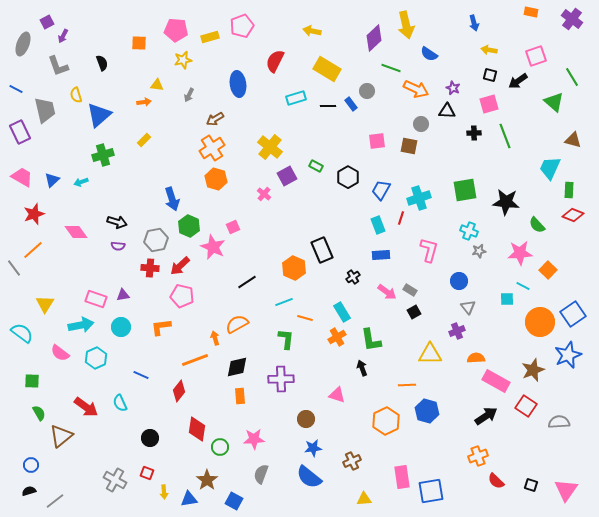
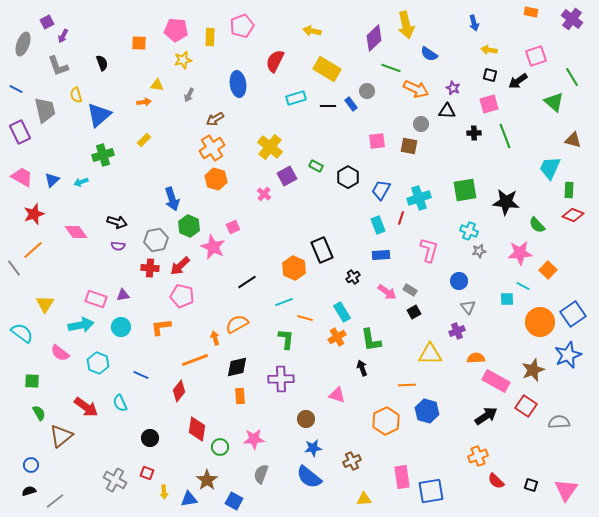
yellow rectangle at (210, 37): rotated 72 degrees counterclockwise
cyan hexagon at (96, 358): moved 2 px right, 5 px down; rotated 15 degrees counterclockwise
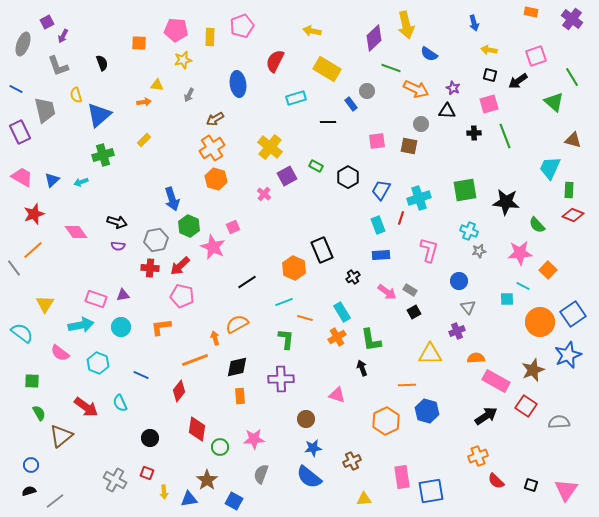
black line at (328, 106): moved 16 px down
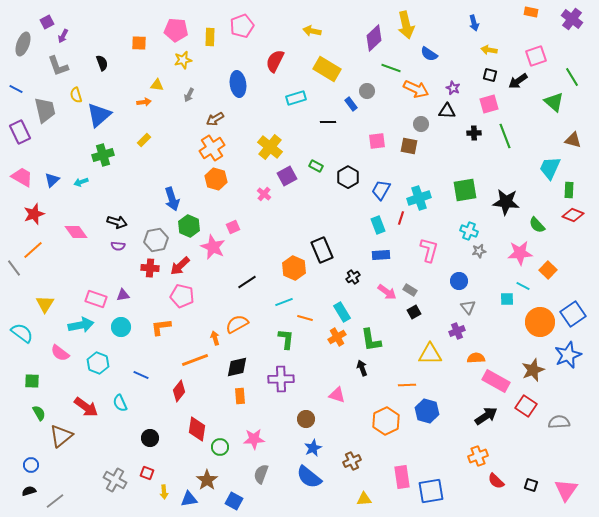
blue star at (313, 448): rotated 18 degrees counterclockwise
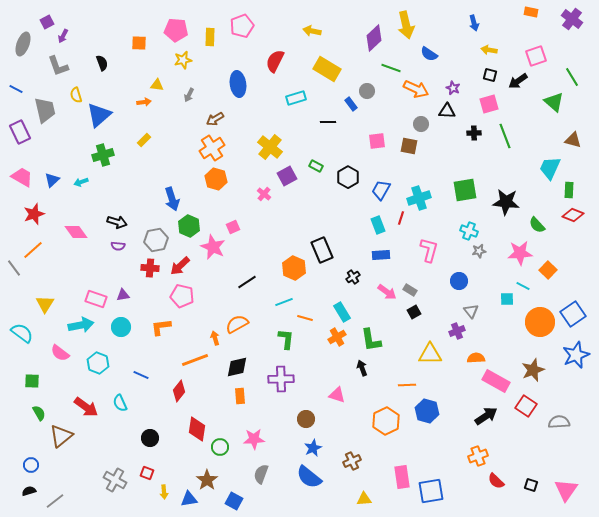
gray triangle at (468, 307): moved 3 px right, 4 px down
blue star at (568, 355): moved 8 px right
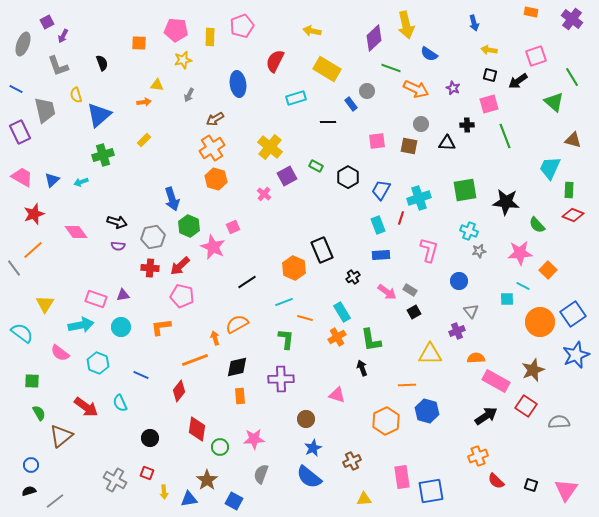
black triangle at (447, 111): moved 32 px down
black cross at (474, 133): moved 7 px left, 8 px up
gray hexagon at (156, 240): moved 3 px left, 3 px up
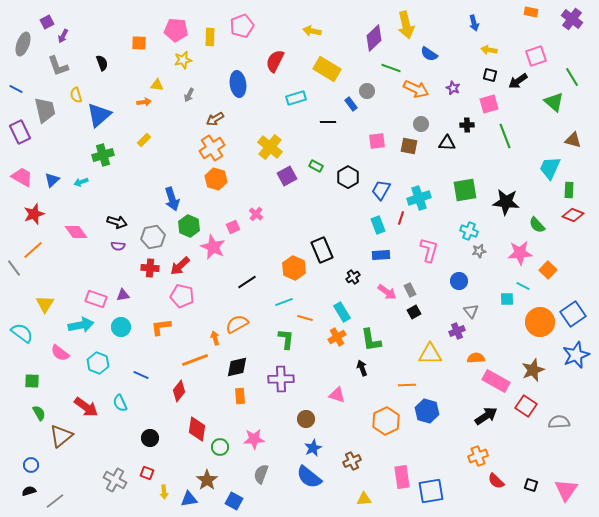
pink cross at (264, 194): moved 8 px left, 20 px down
gray rectangle at (410, 290): rotated 32 degrees clockwise
